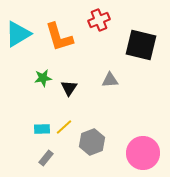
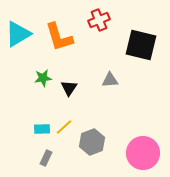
gray rectangle: rotated 14 degrees counterclockwise
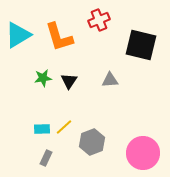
cyan triangle: moved 1 px down
black triangle: moved 7 px up
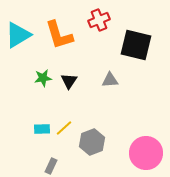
orange L-shape: moved 2 px up
black square: moved 5 px left
yellow line: moved 1 px down
pink circle: moved 3 px right
gray rectangle: moved 5 px right, 8 px down
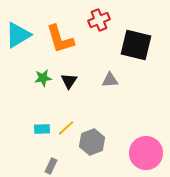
orange L-shape: moved 1 px right, 4 px down
yellow line: moved 2 px right
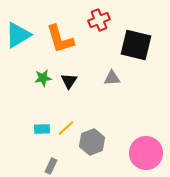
gray triangle: moved 2 px right, 2 px up
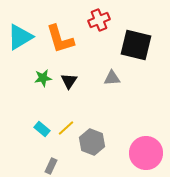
cyan triangle: moved 2 px right, 2 px down
cyan rectangle: rotated 42 degrees clockwise
gray hexagon: rotated 20 degrees counterclockwise
